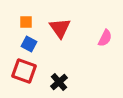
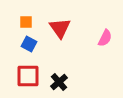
red square: moved 4 px right, 5 px down; rotated 20 degrees counterclockwise
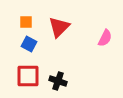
red triangle: moved 1 px left, 1 px up; rotated 20 degrees clockwise
black cross: moved 1 px left, 1 px up; rotated 30 degrees counterclockwise
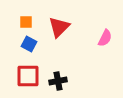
black cross: rotated 30 degrees counterclockwise
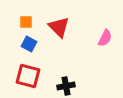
red triangle: rotated 30 degrees counterclockwise
red square: rotated 15 degrees clockwise
black cross: moved 8 px right, 5 px down
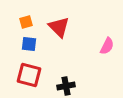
orange square: rotated 16 degrees counterclockwise
pink semicircle: moved 2 px right, 8 px down
blue square: rotated 21 degrees counterclockwise
red square: moved 1 px right, 1 px up
